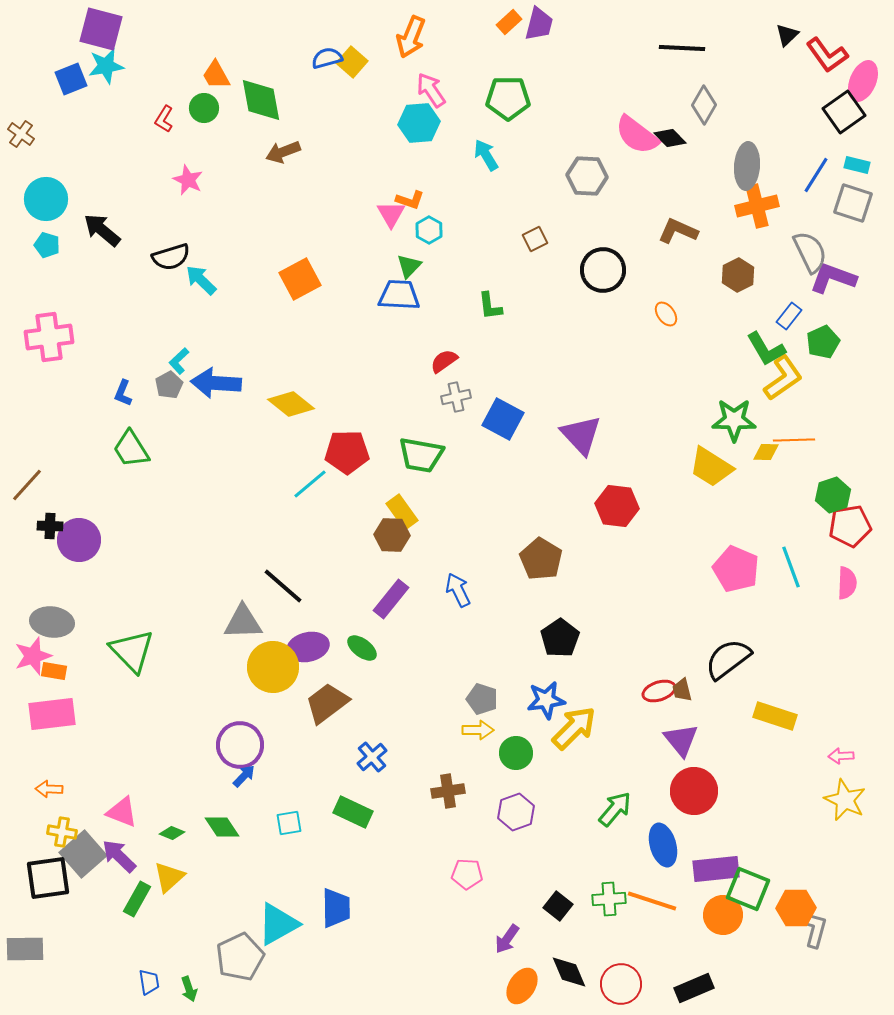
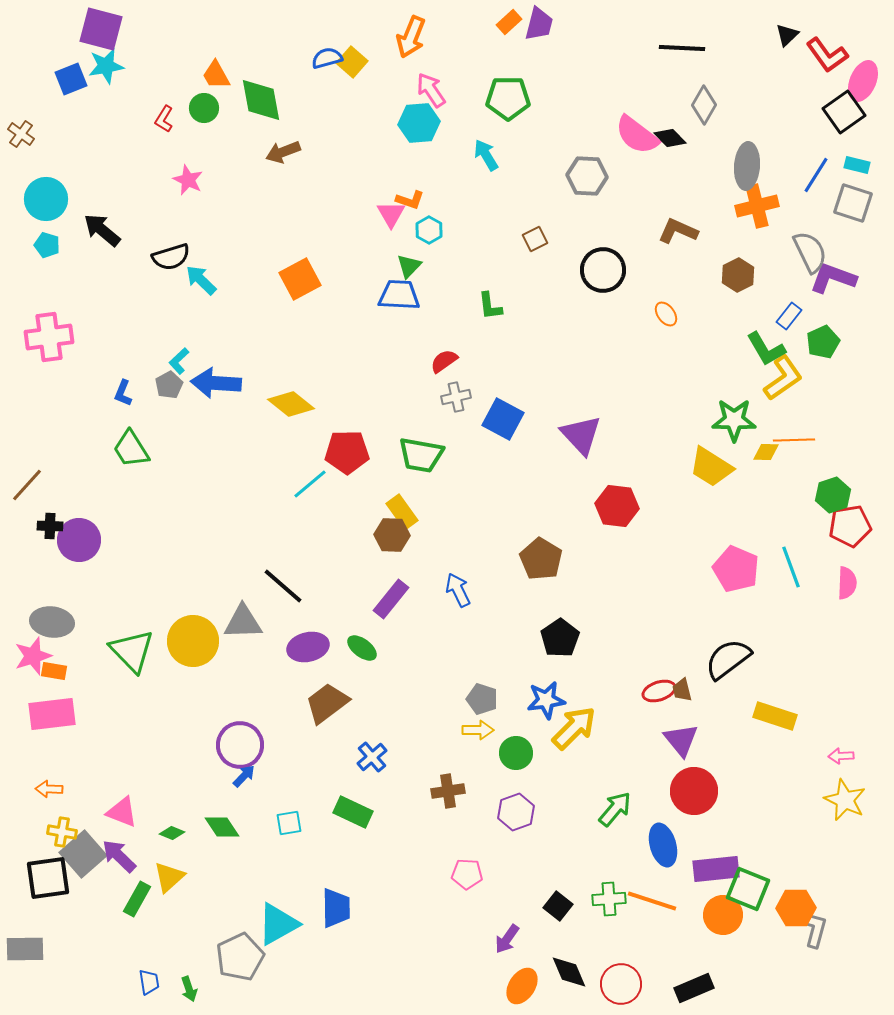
yellow circle at (273, 667): moved 80 px left, 26 px up
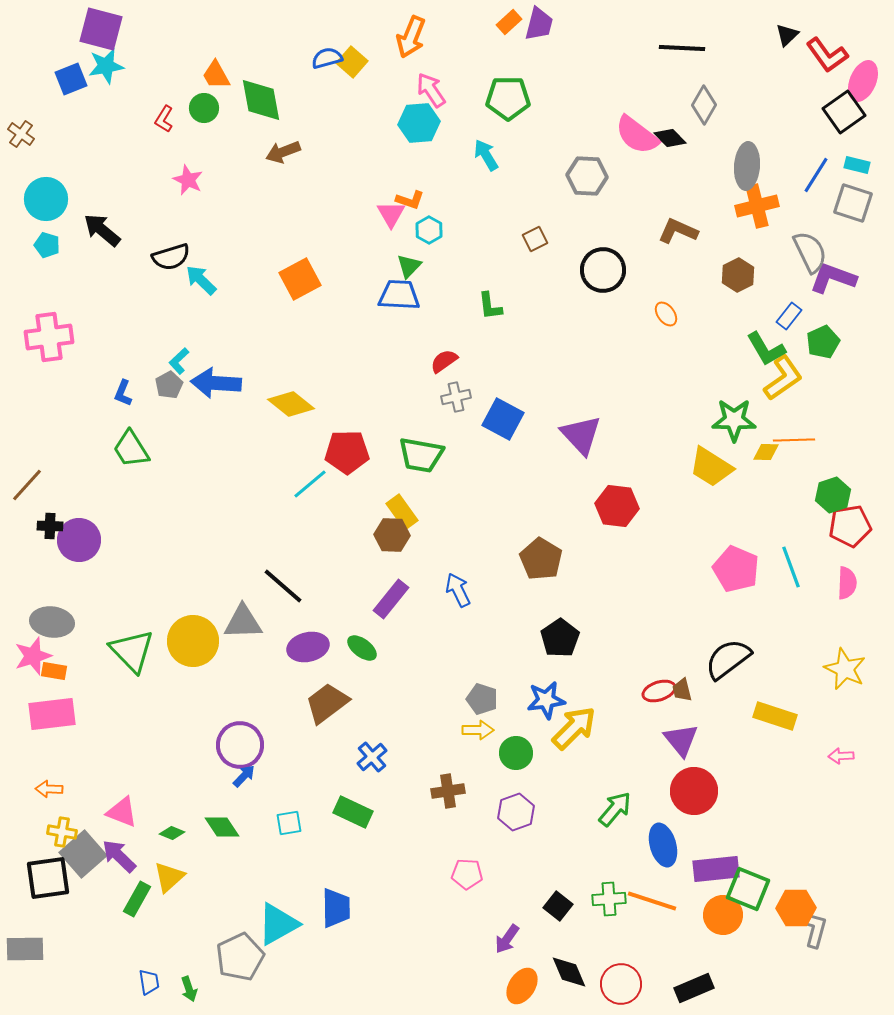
yellow star at (845, 800): moved 131 px up
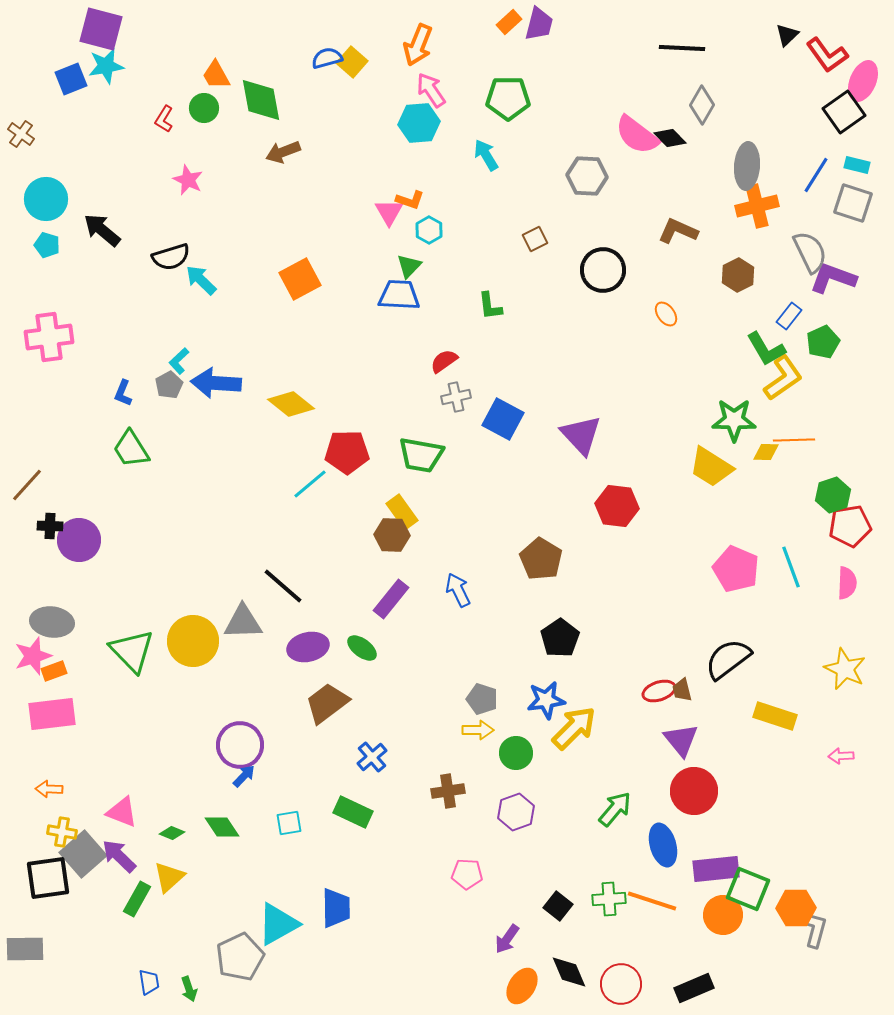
orange arrow at (411, 37): moved 7 px right, 8 px down
gray diamond at (704, 105): moved 2 px left
pink triangle at (391, 214): moved 2 px left, 2 px up
orange rectangle at (54, 671): rotated 30 degrees counterclockwise
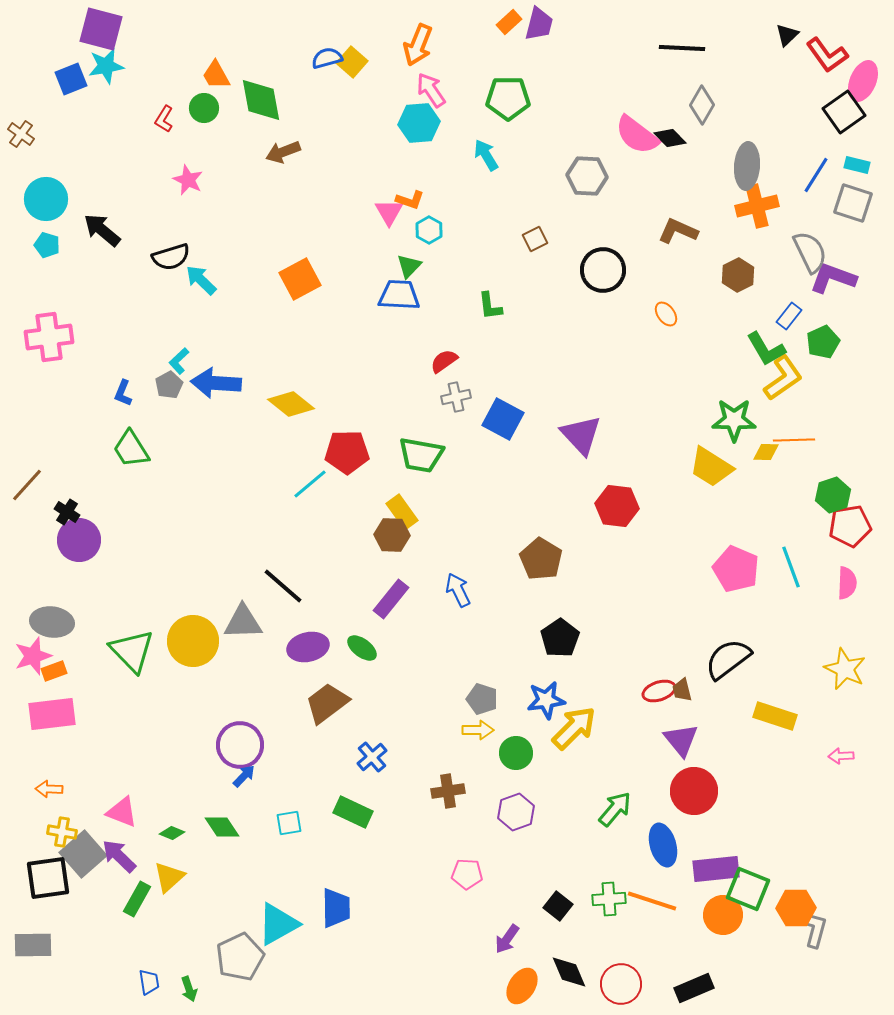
black cross at (50, 526): moved 17 px right, 14 px up; rotated 30 degrees clockwise
gray rectangle at (25, 949): moved 8 px right, 4 px up
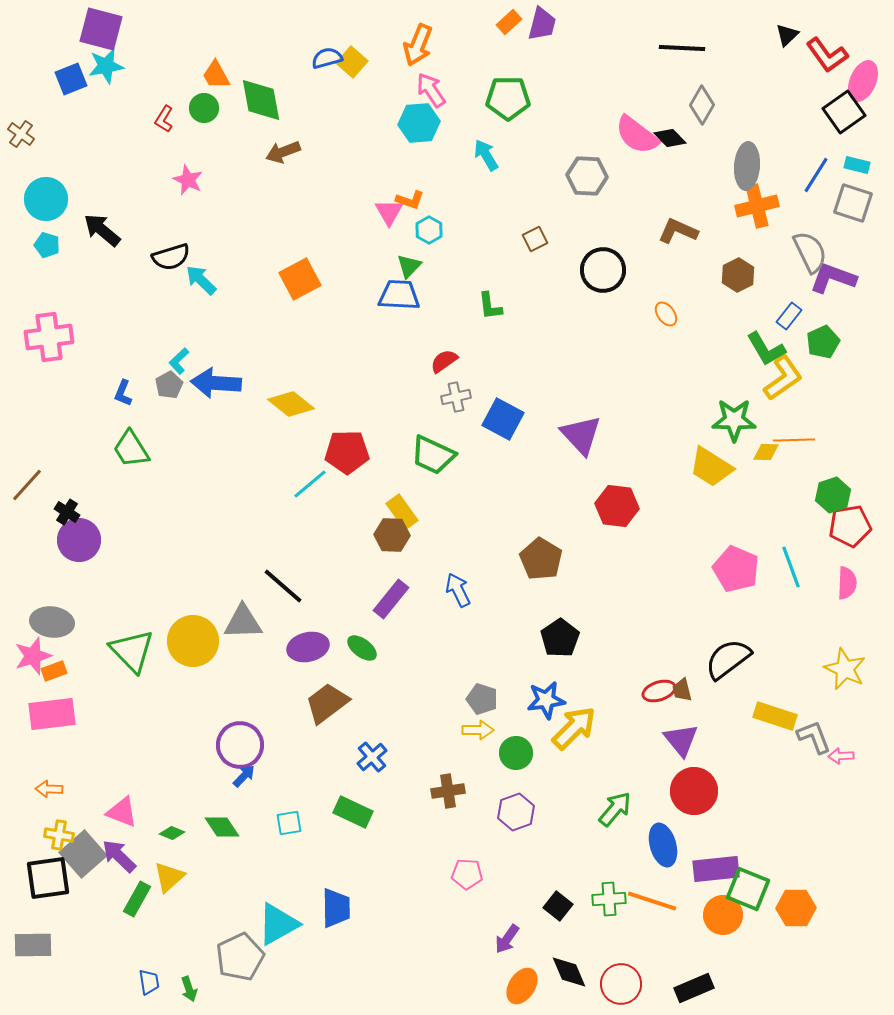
purple trapezoid at (539, 24): moved 3 px right
green trapezoid at (421, 455): moved 12 px right; rotated 15 degrees clockwise
yellow cross at (62, 832): moved 3 px left, 3 px down
gray L-shape at (814, 929): moved 192 px up; rotated 36 degrees counterclockwise
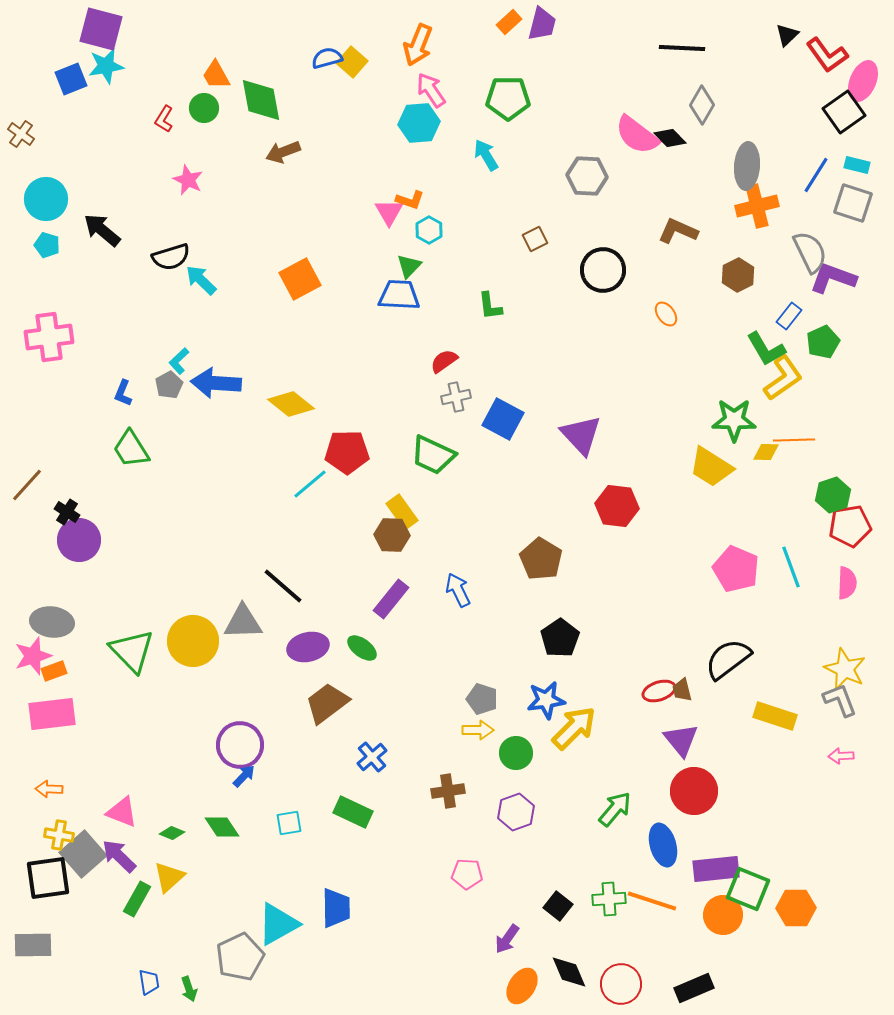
gray L-shape at (814, 737): moved 26 px right, 37 px up
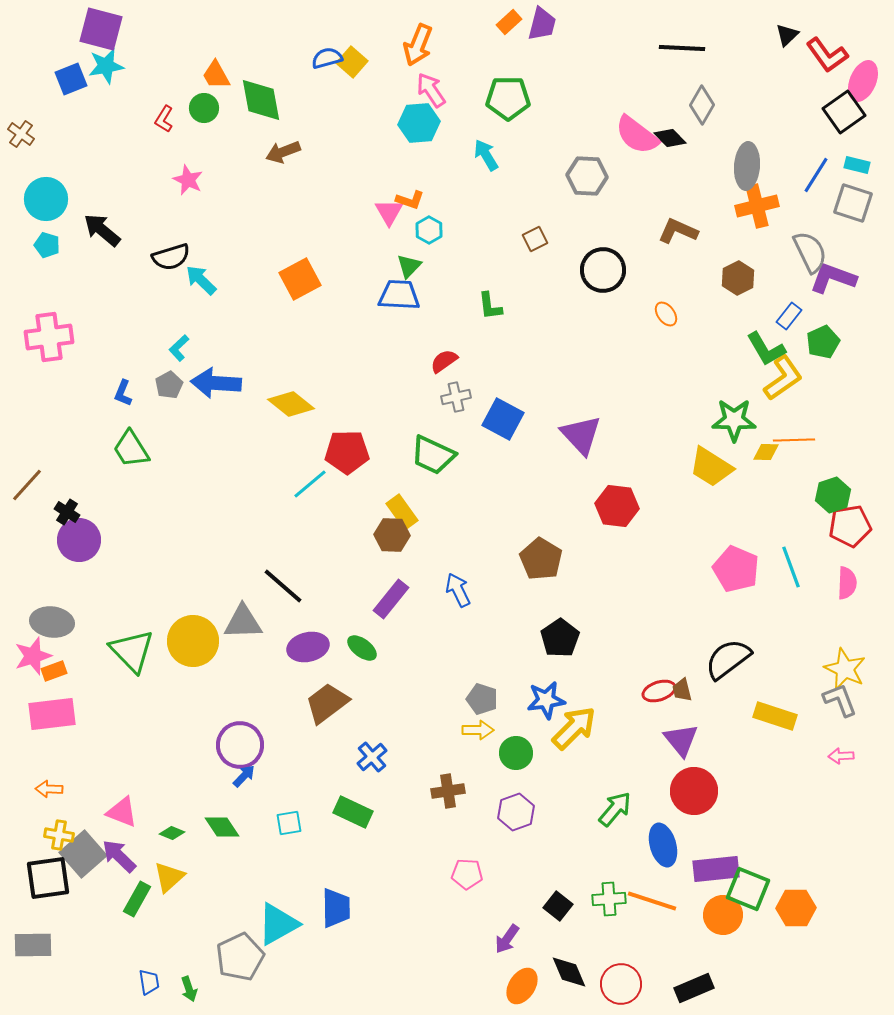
brown hexagon at (738, 275): moved 3 px down
cyan L-shape at (179, 361): moved 13 px up
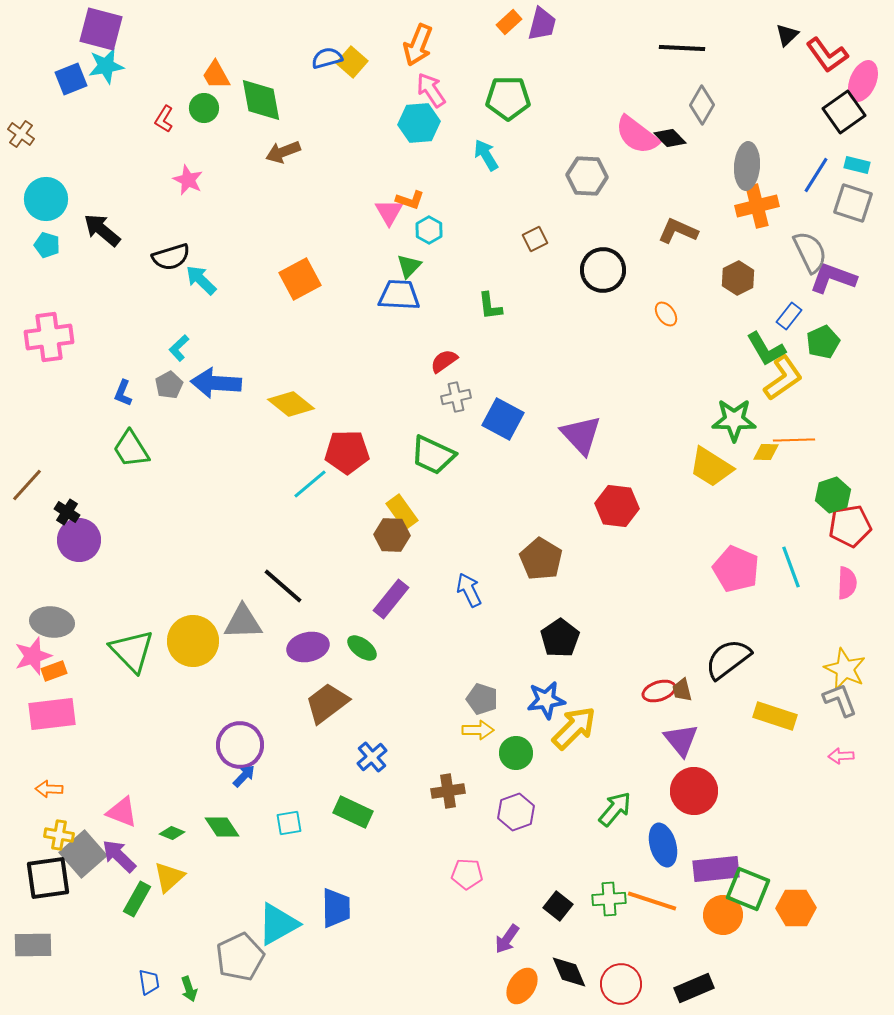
blue arrow at (458, 590): moved 11 px right
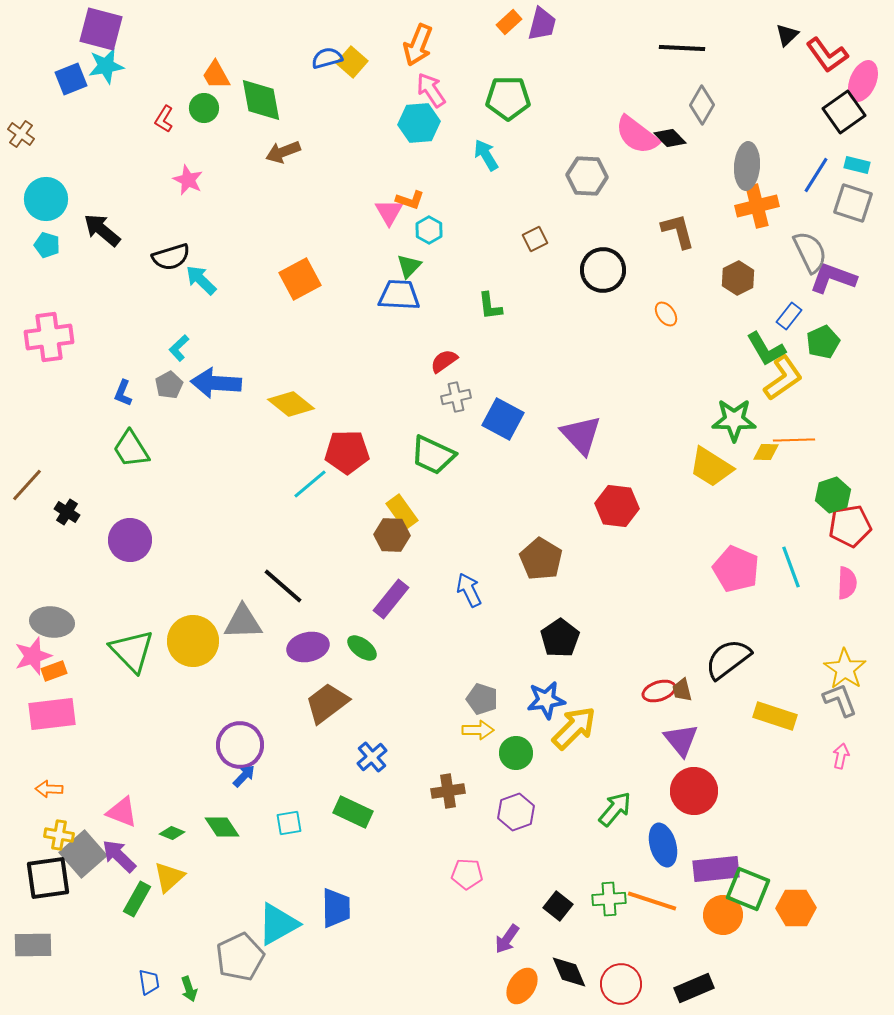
brown L-shape at (678, 231): rotated 51 degrees clockwise
purple circle at (79, 540): moved 51 px right
yellow star at (845, 669): rotated 9 degrees clockwise
pink arrow at (841, 756): rotated 105 degrees clockwise
